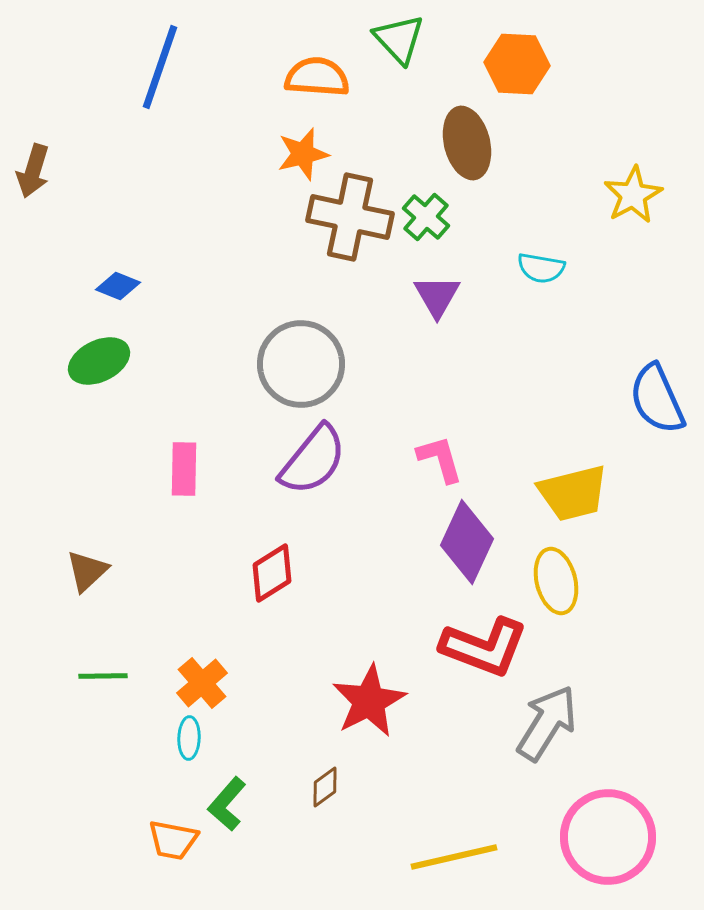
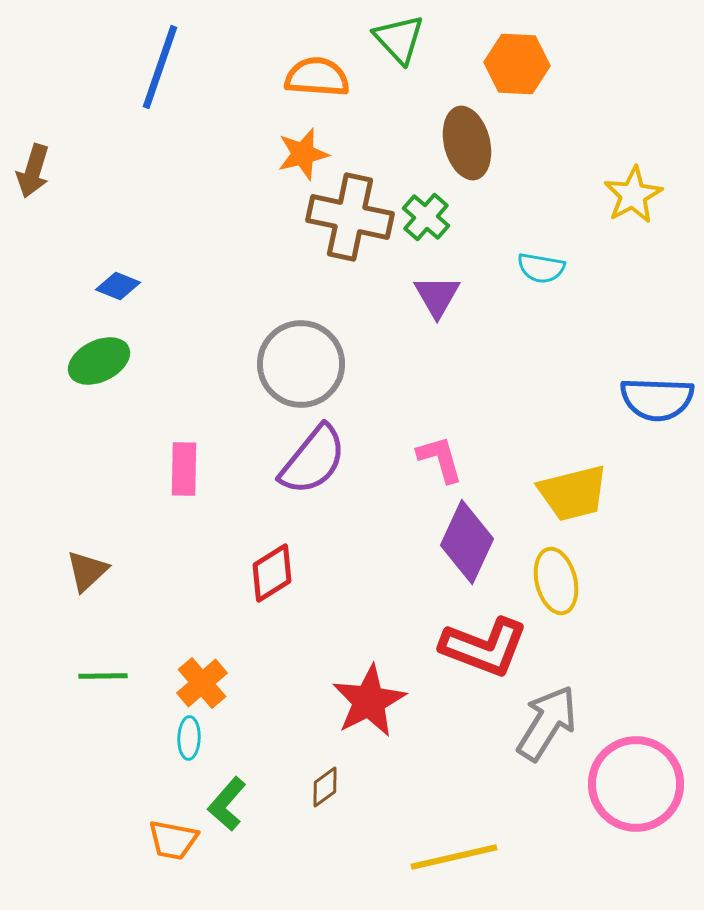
blue semicircle: rotated 64 degrees counterclockwise
pink circle: moved 28 px right, 53 px up
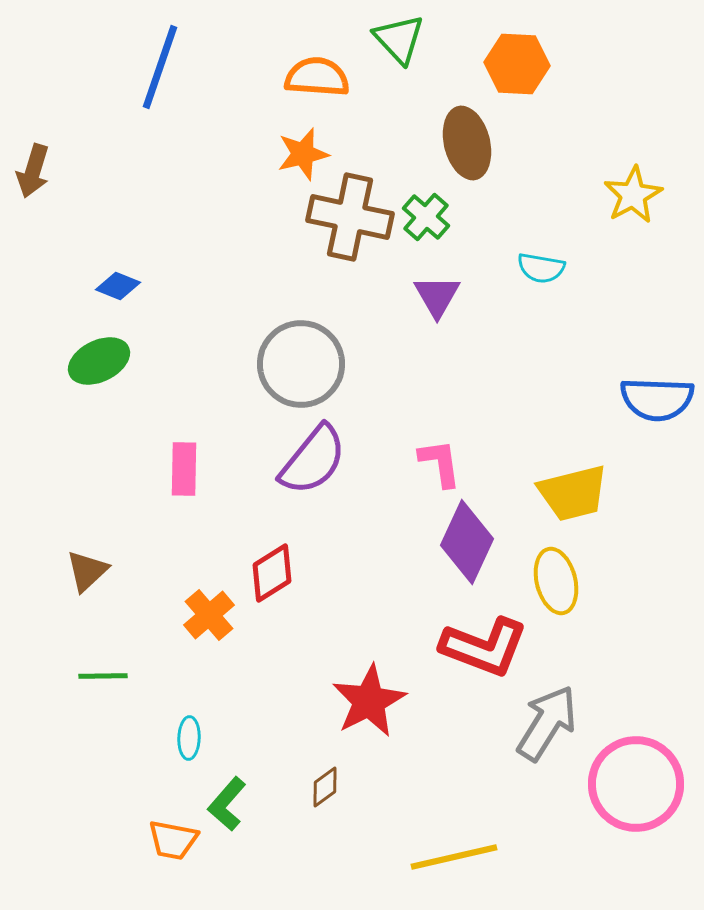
pink L-shape: moved 4 px down; rotated 8 degrees clockwise
orange cross: moved 7 px right, 68 px up
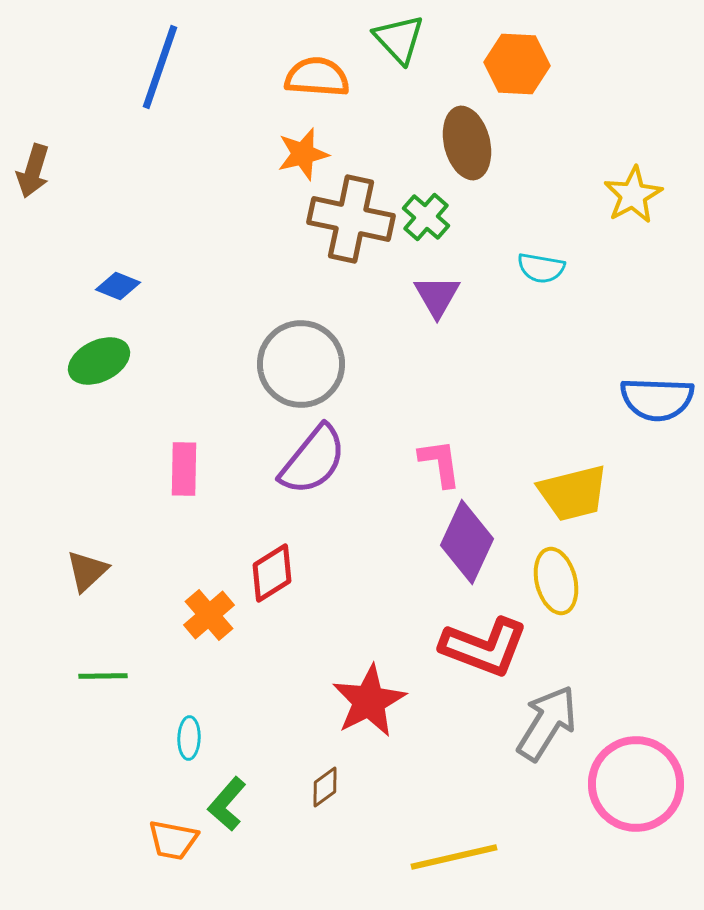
brown cross: moved 1 px right, 2 px down
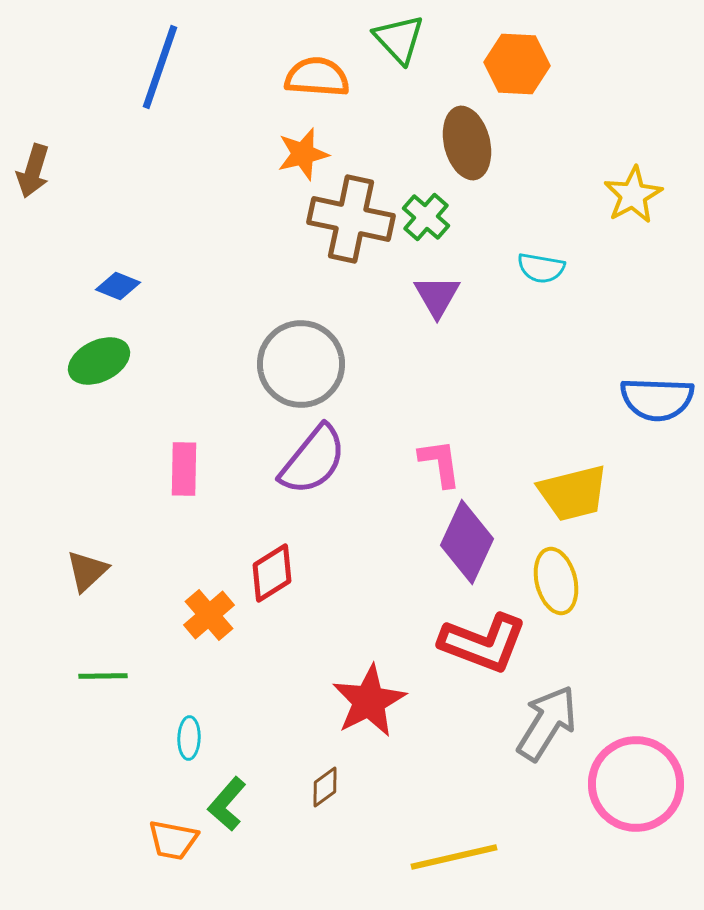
red L-shape: moved 1 px left, 4 px up
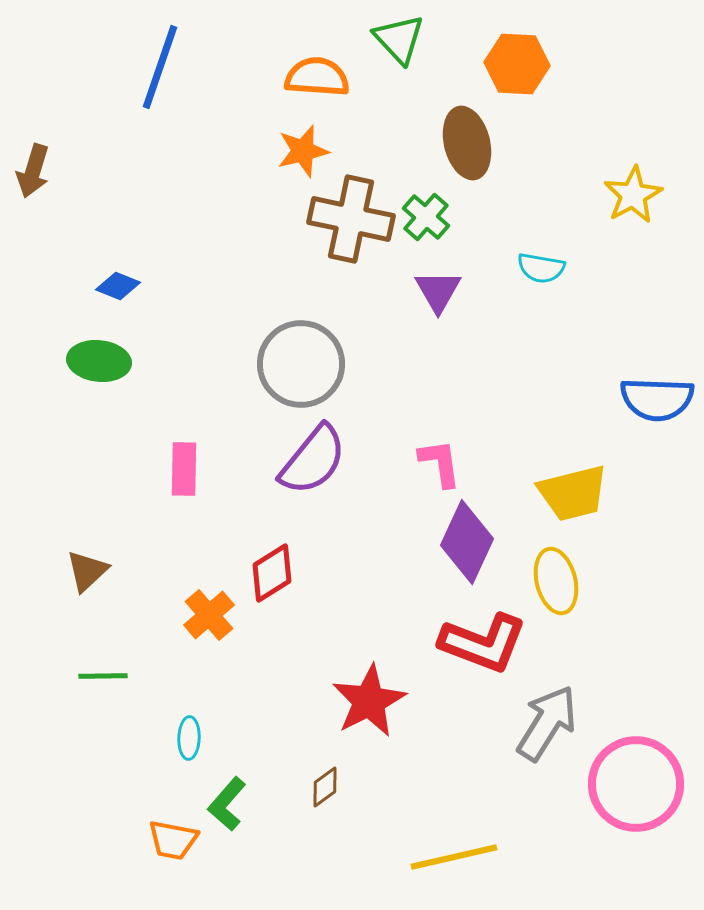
orange star: moved 3 px up
purple triangle: moved 1 px right, 5 px up
green ellipse: rotated 32 degrees clockwise
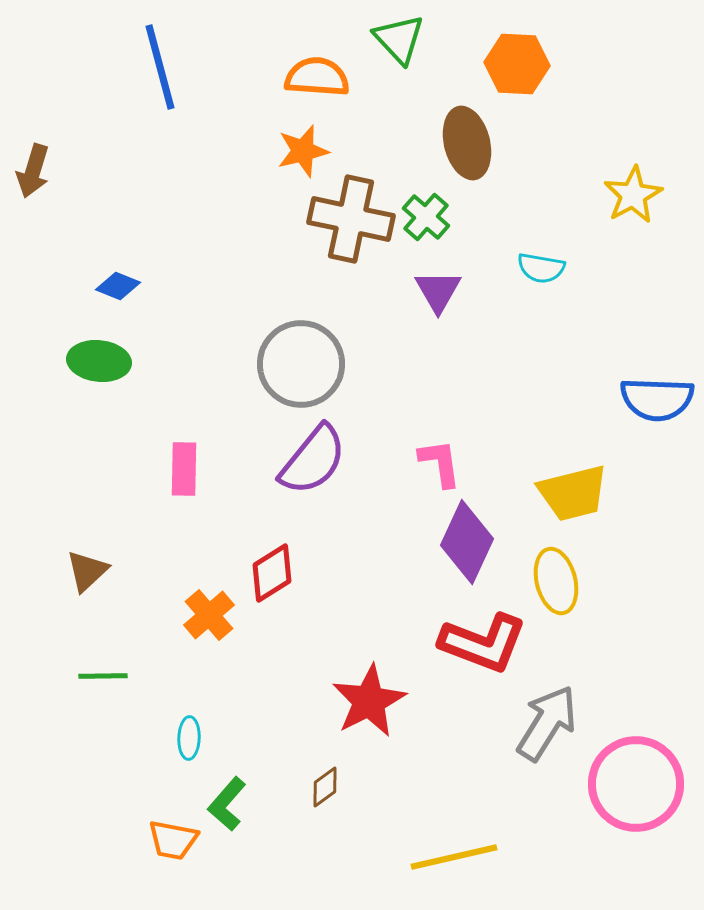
blue line: rotated 34 degrees counterclockwise
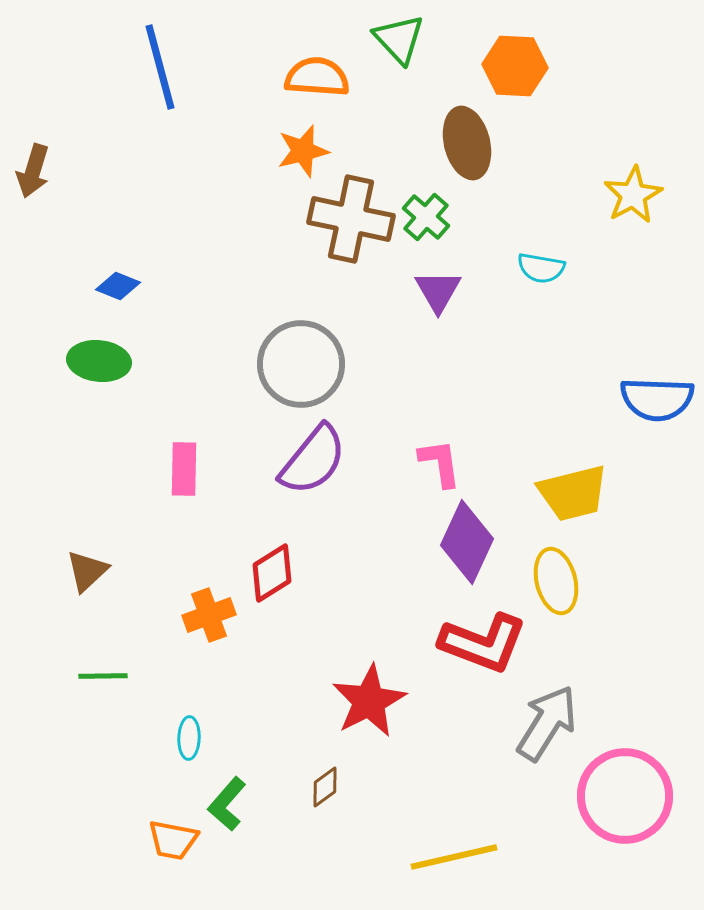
orange hexagon: moved 2 px left, 2 px down
orange cross: rotated 21 degrees clockwise
pink circle: moved 11 px left, 12 px down
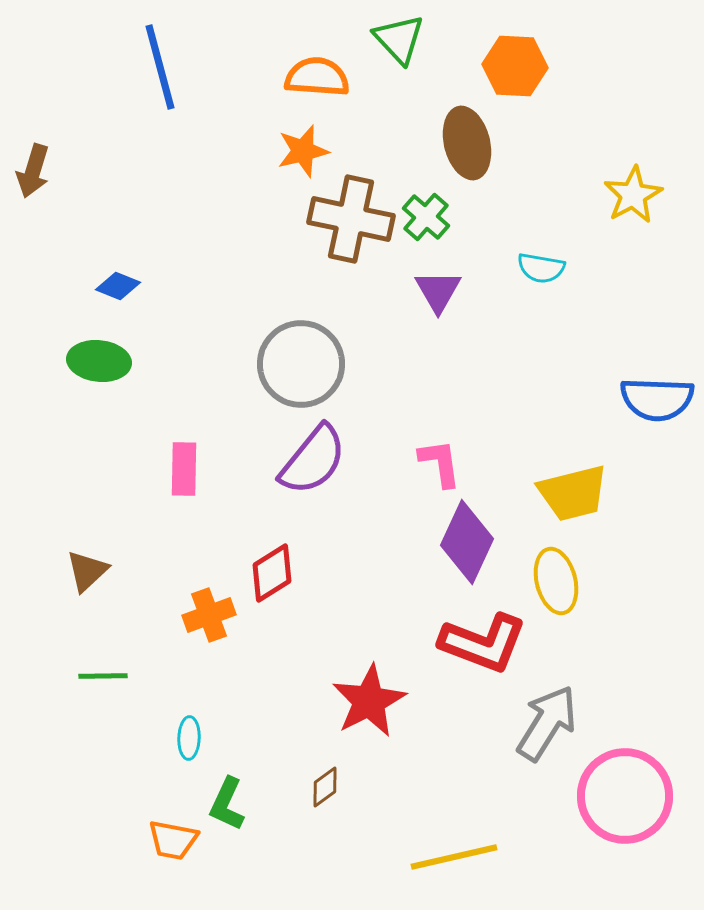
green L-shape: rotated 16 degrees counterclockwise
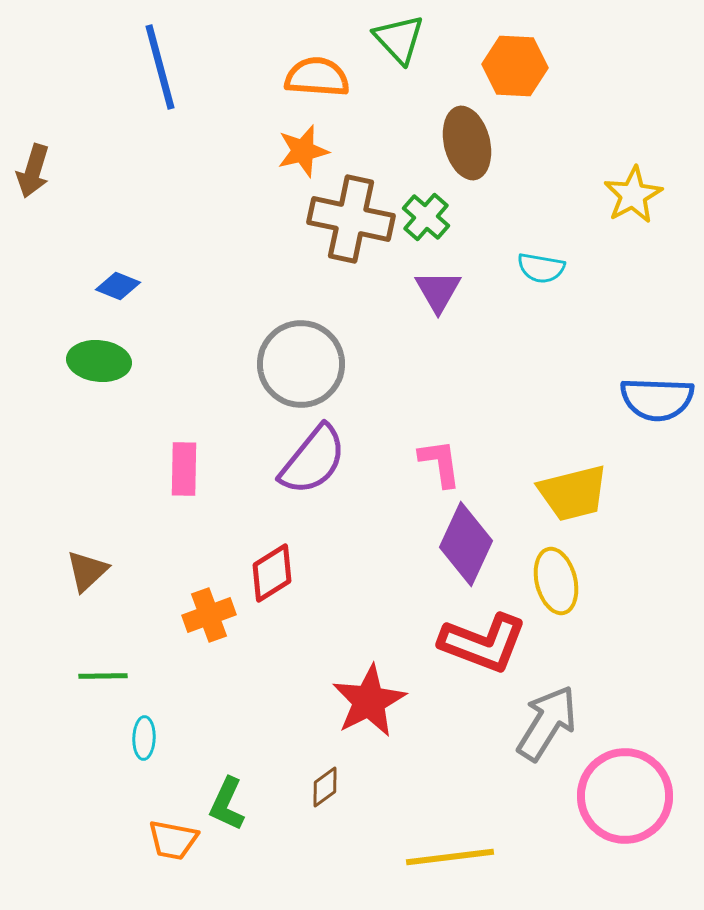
purple diamond: moved 1 px left, 2 px down
cyan ellipse: moved 45 px left
yellow line: moved 4 px left; rotated 6 degrees clockwise
